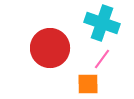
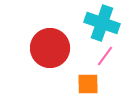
pink line: moved 3 px right, 3 px up
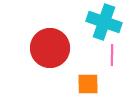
cyan cross: moved 2 px right, 1 px up
pink line: moved 7 px right, 1 px up; rotated 35 degrees counterclockwise
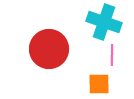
red circle: moved 1 px left, 1 px down
orange square: moved 11 px right
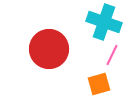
pink line: rotated 25 degrees clockwise
orange square: rotated 15 degrees counterclockwise
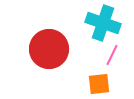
cyan cross: moved 1 px left, 1 px down
orange square: rotated 10 degrees clockwise
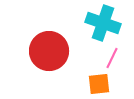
red circle: moved 2 px down
pink line: moved 3 px down
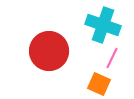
cyan cross: moved 2 px down
orange square: rotated 30 degrees clockwise
